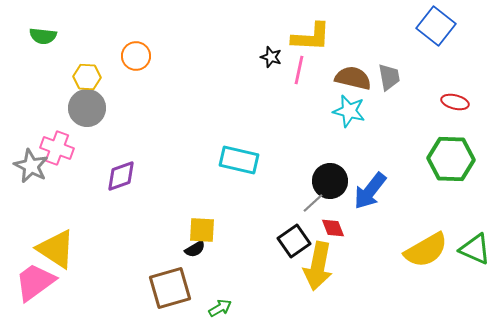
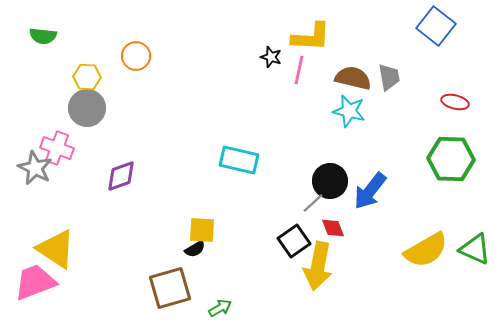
gray star: moved 4 px right, 2 px down
pink trapezoid: rotated 15 degrees clockwise
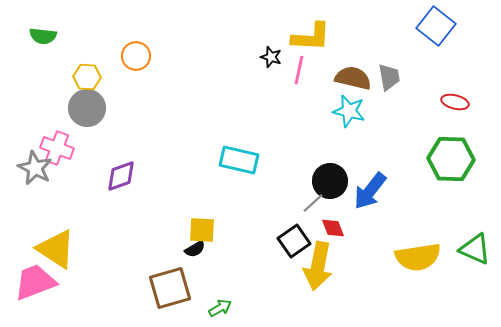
yellow semicircle: moved 8 px left, 7 px down; rotated 21 degrees clockwise
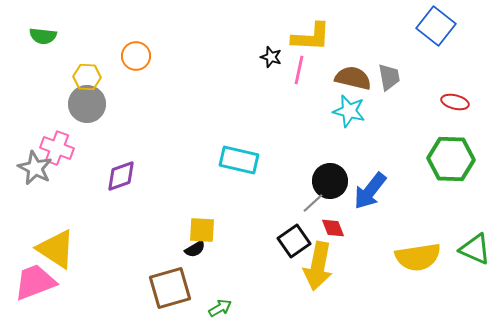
gray circle: moved 4 px up
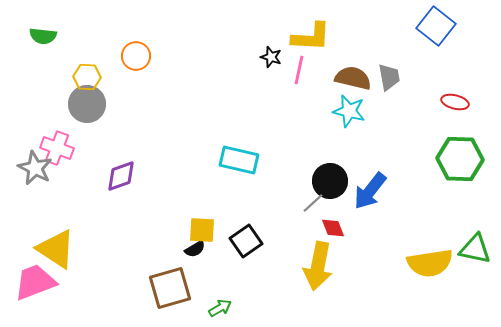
green hexagon: moved 9 px right
black square: moved 48 px left
green triangle: rotated 12 degrees counterclockwise
yellow semicircle: moved 12 px right, 6 px down
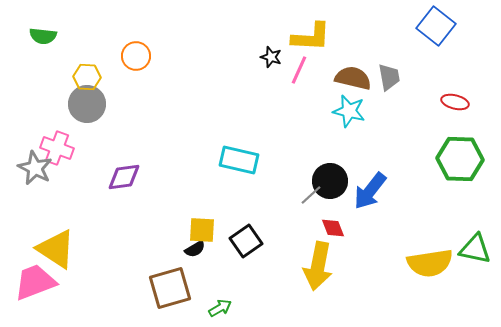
pink line: rotated 12 degrees clockwise
purple diamond: moved 3 px right, 1 px down; rotated 12 degrees clockwise
gray line: moved 2 px left, 8 px up
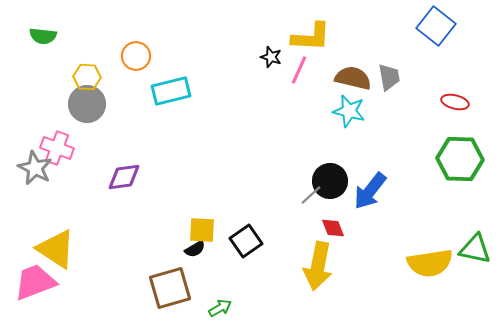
cyan rectangle: moved 68 px left, 69 px up; rotated 27 degrees counterclockwise
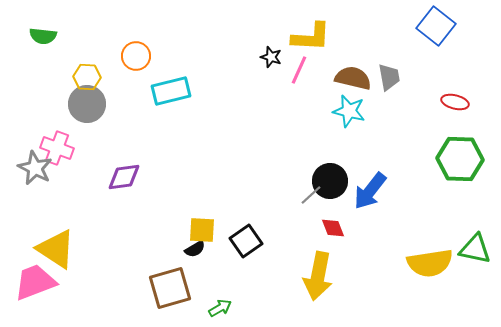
yellow arrow: moved 10 px down
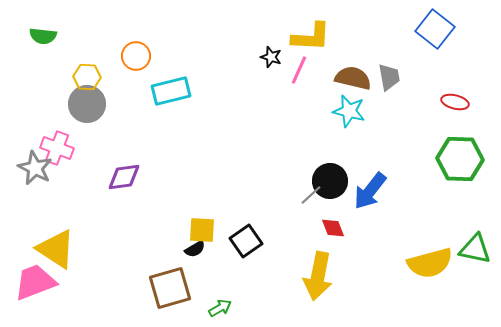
blue square: moved 1 px left, 3 px down
yellow semicircle: rotated 6 degrees counterclockwise
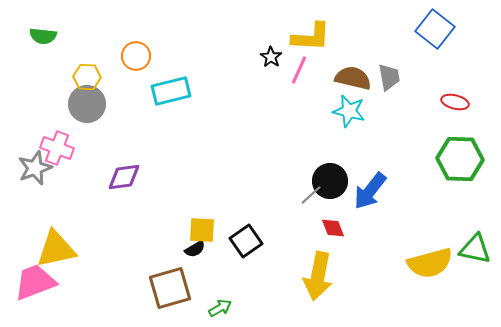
black star: rotated 15 degrees clockwise
gray star: rotated 24 degrees clockwise
yellow triangle: rotated 45 degrees counterclockwise
